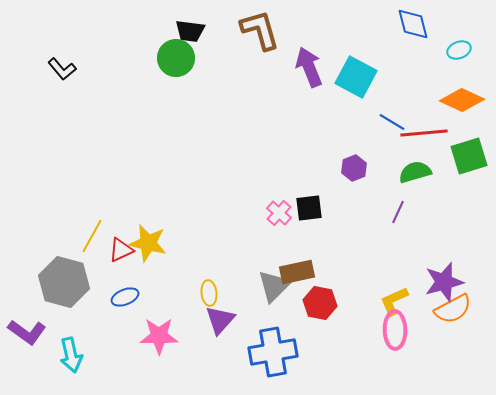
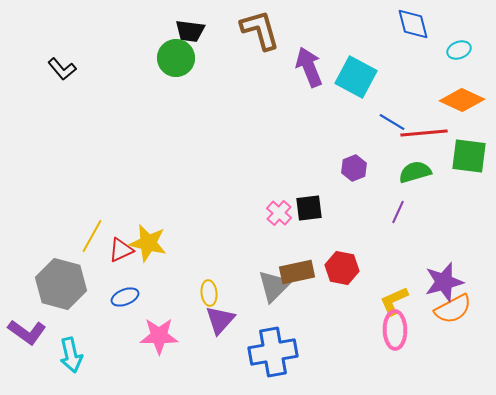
green square: rotated 24 degrees clockwise
gray hexagon: moved 3 px left, 2 px down
red hexagon: moved 22 px right, 35 px up
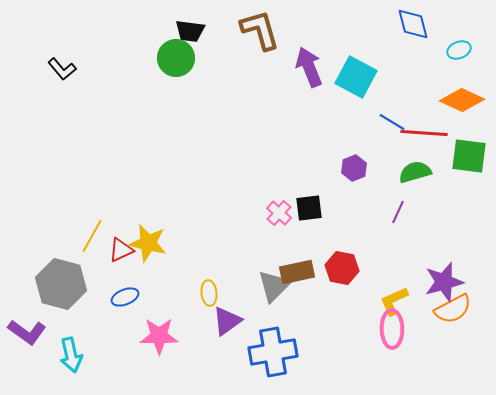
red line: rotated 9 degrees clockwise
purple triangle: moved 7 px right, 1 px down; rotated 12 degrees clockwise
pink ellipse: moved 3 px left, 1 px up
